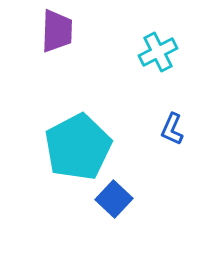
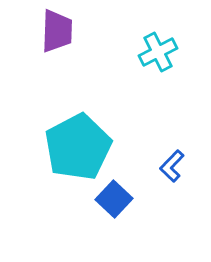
blue L-shape: moved 37 px down; rotated 20 degrees clockwise
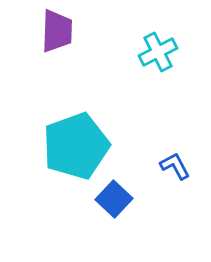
cyan pentagon: moved 2 px left, 1 px up; rotated 8 degrees clockwise
blue L-shape: moved 3 px right; rotated 108 degrees clockwise
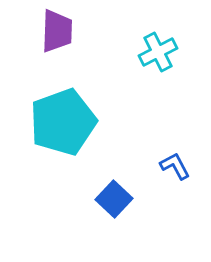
cyan pentagon: moved 13 px left, 24 px up
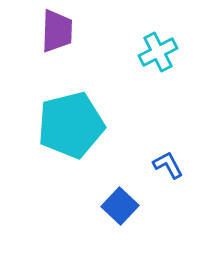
cyan pentagon: moved 8 px right, 3 px down; rotated 6 degrees clockwise
blue L-shape: moved 7 px left, 1 px up
blue square: moved 6 px right, 7 px down
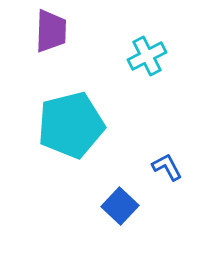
purple trapezoid: moved 6 px left
cyan cross: moved 11 px left, 4 px down
blue L-shape: moved 1 px left, 2 px down
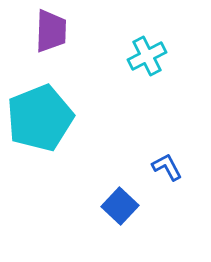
cyan pentagon: moved 31 px left, 7 px up; rotated 8 degrees counterclockwise
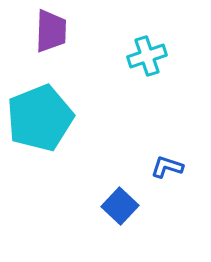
cyan cross: rotated 9 degrees clockwise
blue L-shape: rotated 44 degrees counterclockwise
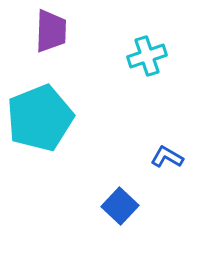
blue L-shape: moved 10 px up; rotated 12 degrees clockwise
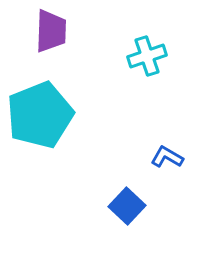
cyan pentagon: moved 3 px up
blue square: moved 7 px right
